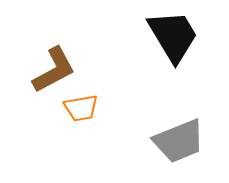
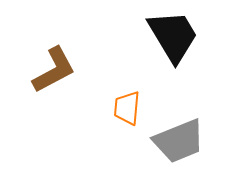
orange trapezoid: moved 46 px right; rotated 105 degrees clockwise
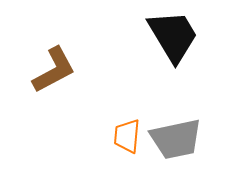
orange trapezoid: moved 28 px down
gray trapezoid: moved 3 px left, 2 px up; rotated 10 degrees clockwise
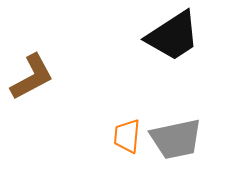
black trapezoid: rotated 88 degrees clockwise
brown L-shape: moved 22 px left, 7 px down
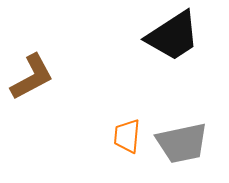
gray trapezoid: moved 6 px right, 4 px down
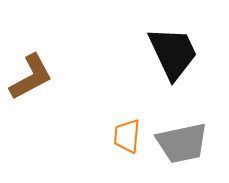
black trapezoid: moved 17 px down; rotated 82 degrees counterclockwise
brown L-shape: moved 1 px left
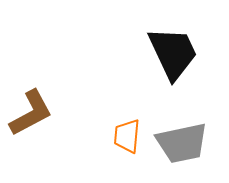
brown L-shape: moved 36 px down
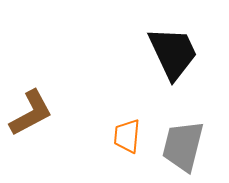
gray trapezoid: moved 1 px right, 3 px down; rotated 116 degrees clockwise
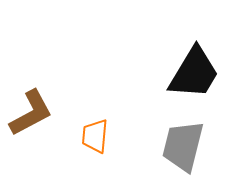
black trapezoid: moved 21 px right, 20 px down; rotated 56 degrees clockwise
orange trapezoid: moved 32 px left
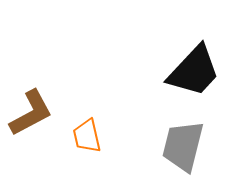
black trapezoid: moved 2 px up; rotated 12 degrees clockwise
orange trapezoid: moved 8 px left; rotated 18 degrees counterclockwise
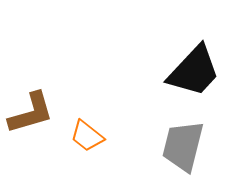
brown L-shape: rotated 12 degrees clockwise
orange trapezoid: rotated 39 degrees counterclockwise
